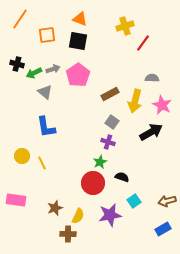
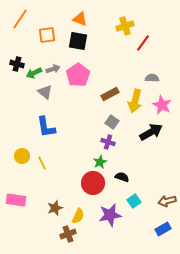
brown cross: rotated 21 degrees counterclockwise
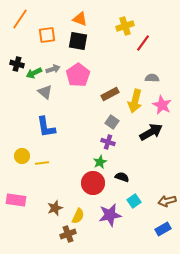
yellow line: rotated 72 degrees counterclockwise
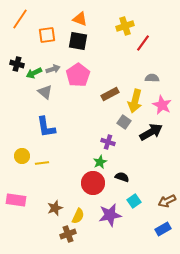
gray square: moved 12 px right
brown arrow: rotated 12 degrees counterclockwise
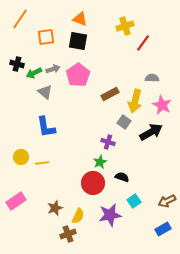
orange square: moved 1 px left, 2 px down
yellow circle: moved 1 px left, 1 px down
pink rectangle: moved 1 px down; rotated 42 degrees counterclockwise
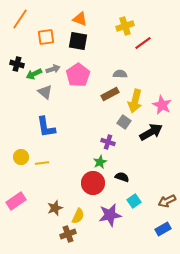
red line: rotated 18 degrees clockwise
green arrow: moved 1 px down
gray semicircle: moved 32 px left, 4 px up
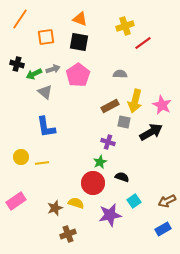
black square: moved 1 px right, 1 px down
brown rectangle: moved 12 px down
gray square: rotated 24 degrees counterclockwise
yellow semicircle: moved 2 px left, 13 px up; rotated 98 degrees counterclockwise
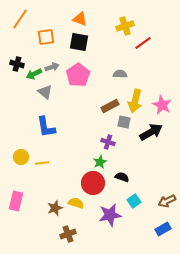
gray arrow: moved 1 px left, 2 px up
pink rectangle: rotated 42 degrees counterclockwise
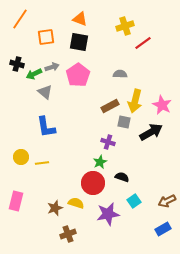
purple star: moved 2 px left, 1 px up
